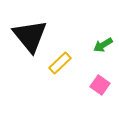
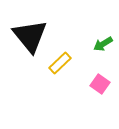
green arrow: moved 1 px up
pink square: moved 1 px up
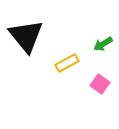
black triangle: moved 4 px left
yellow rectangle: moved 7 px right; rotated 15 degrees clockwise
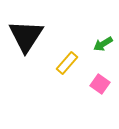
black triangle: rotated 12 degrees clockwise
yellow rectangle: rotated 20 degrees counterclockwise
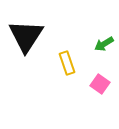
green arrow: moved 1 px right
yellow rectangle: rotated 60 degrees counterclockwise
